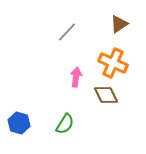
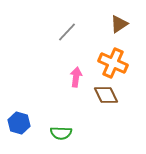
green semicircle: moved 4 px left, 9 px down; rotated 60 degrees clockwise
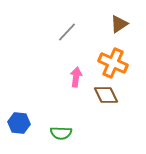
blue hexagon: rotated 10 degrees counterclockwise
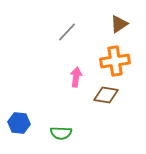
orange cross: moved 2 px right, 2 px up; rotated 32 degrees counterclockwise
brown diamond: rotated 55 degrees counterclockwise
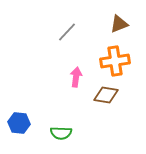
brown triangle: rotated 12 degrees clockwise
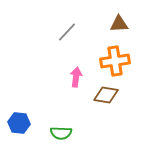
brown triangle: rotated 18 degrees clockwise
